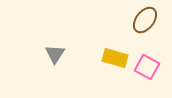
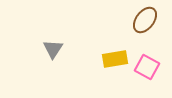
gray triangle: moved 2 px left, 5 px up
yellow rectangle: moved 1 px down; rotated 25 degrees counterclockwise
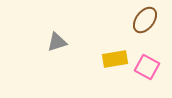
gray triangle: moved 4 px right, 7 px up; rotated 40 degrees clockwise
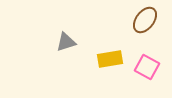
gray triangle: moved 9 px right
yellow rectangle: moved 5 px left
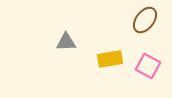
gray triangle: rotated 15 degrees clockwise
pink square: moved 1 px right, 1 px up
